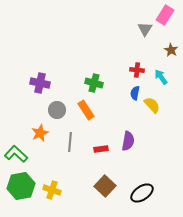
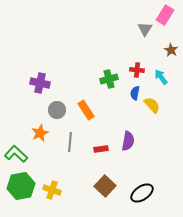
green cross: moved 15 px right, 4 px up; rotated 30 degrees counterclockwise
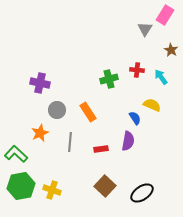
blue semicircle: moved 25 px down; rotated 136 degrees clockwise
yellow semicircle: rotated 24 degrees counterclockwise
orange rectangle: moved 2 px right, 2 px down
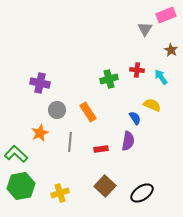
pink rectangle: moved 1 px right; rotated 36 degrees clockwise
yellow cross: moved 8 px right, 3 px down; rotated 36 degrees counterclockwise
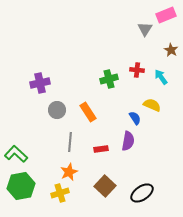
purple cross: rotated 24 degrees counterclockwise
orange star: moved 29 px right, 39 px down
